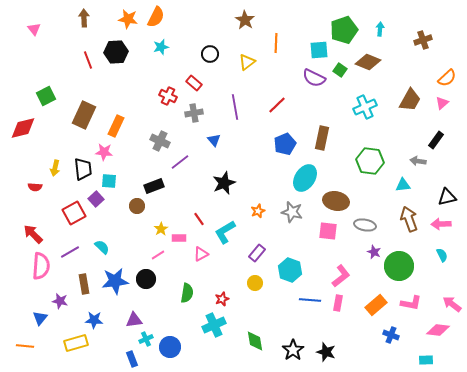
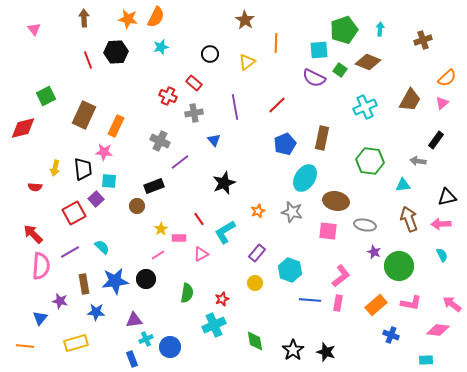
blue star at (94, 320): moved 2 px right, 8 px up
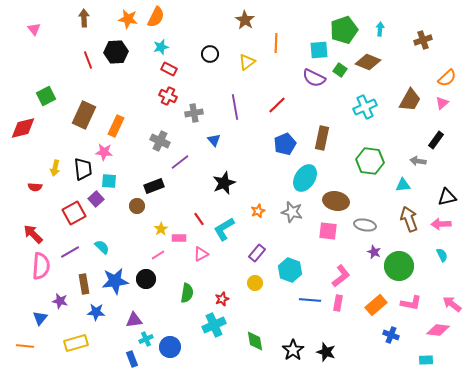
red rectangle at (194, 83): moved 25 px left, 14 px up; rotated 14 degrees counterclockwise
cyan L-shape at (225, 232): moved 1 px left, 3 px up
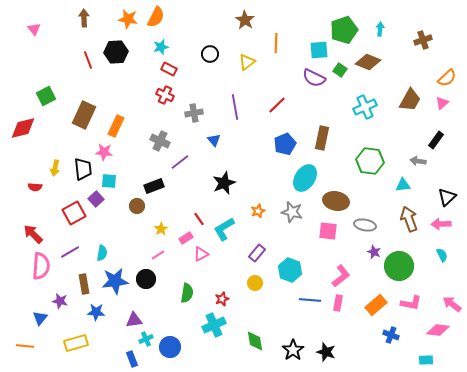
red cross at (168, 96): moved 3 px left, 1 px up
black triangle at (447, 197): rotated 30 degrees counterclockwise
pink rectangle at (179, 238): moved 7 px right; rotated 32 degrees counterclockwise
cyan semicircle at (102, 247): moved 6 px down; rotated 56 degrees clockwise
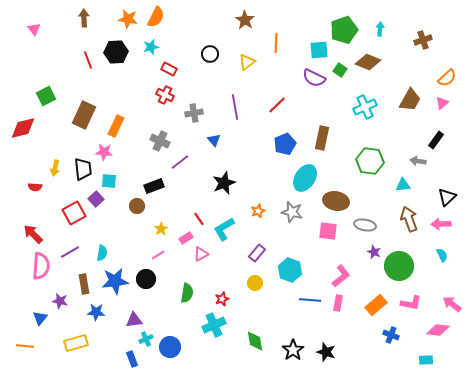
cyan star at (161, 47): moved 10 px left
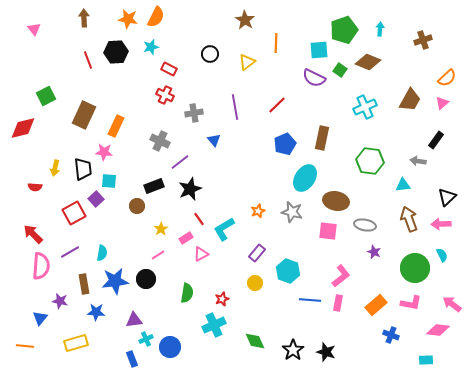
black star at (224, 183): moved 34 px left, 6 px down
green circle at (399, 266): moved 16 px right, 2 px down
cyan hexagon at (290, 270): moved 2 px left, 1 px down
green diamond at (255, 341): rotated 15 degrees counterclockwise
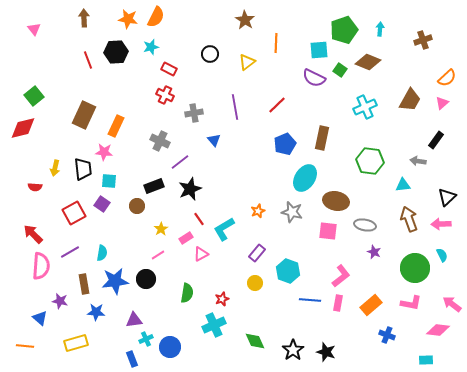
green square at (46, 96): moved 12 px left; rotated 12 degrees counterclockwise
purple square at (96, 199): moved 6 px right, 5 px down; rotated 14 degrees counterclockwise
orange rectangle at (376, 305): moved 5 px left
blue triangle at (40, 318): rotated 28 degrees counterclockwise
blue cross at (391, 335): moved 4 px left
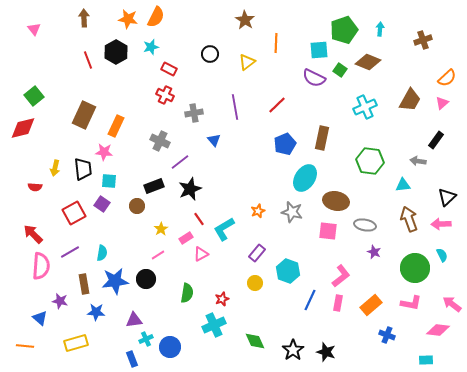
black hexagon at (116, 52): rotated 25 degrees counterclockwise
blue line at (310, 300): rotated 70 degrees counterclockwise
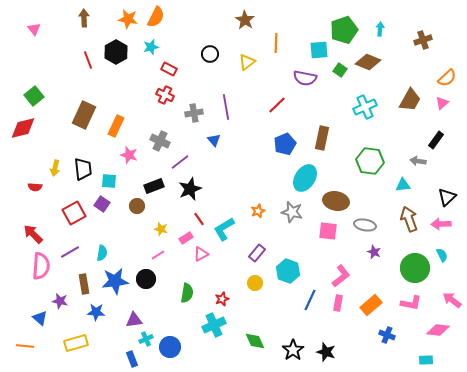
purple semicircle at (314, 78): moved 9 px left; rotated 15 degrees counterclockwise
purple line at (235, 107): moved 9 px left
pink star at (104, 152): moved 25 px right, 3 px down; rotated 12 degrees clockwise
yellow star at (161, 229): rotated 24 degrees counterclockwise
pink arrow at (452, 304): moved 4 px up
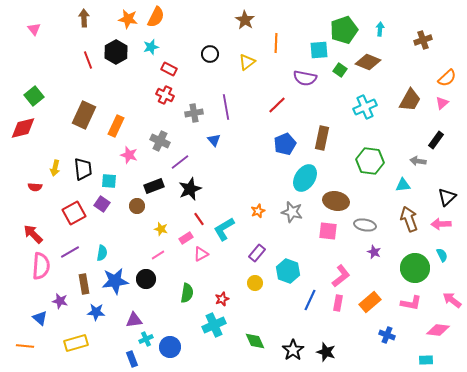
orange rectangle at (371, 305): moved 1 px left, 3 px up
